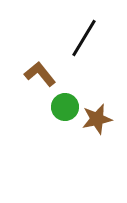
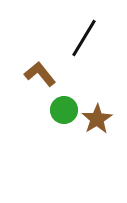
green circle: moved 1 px left, 3 px down
brown star: rotated 20 degrees counterclockwise
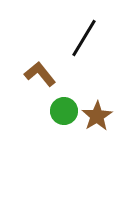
green circle: moved 1 px down
brown star: moved 3 px up
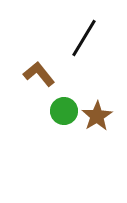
brown L-shape: moved 1 px left
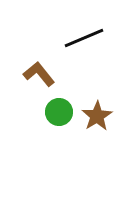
black line: rotated 36 degrees clockwise
green circle: moved 5 px left, 1 px down
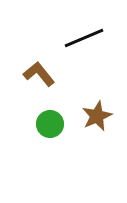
green circle: moved 9 px left, 12 px down
brown star: rotated 8 degrees clockwise
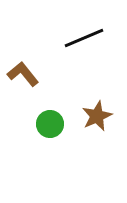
brown L-shape: moved 16 px left
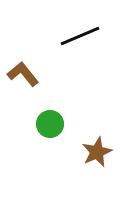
black line: moved 4 px left, 2 px up
brown star: moved 36 px down
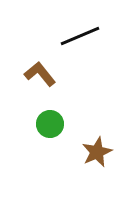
brown L-shape: moved 17 px right
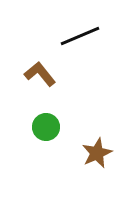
green circle: moved 4 px left, 3 px down
brown star: moved 1 px down
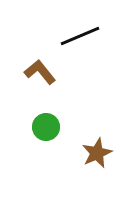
brown L-shape: moved 2 px up
